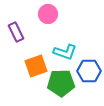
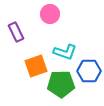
pink circle: moved 2 px right
green pentagon: moved 1 px down
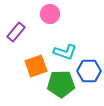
purple rectangle: rotated 66 degrees clockwise
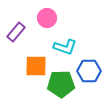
pink circle: moved 3 px left, 4 px down
cyan L-shape: moved 5 px up
orange square: rotated 20 degrees clockwise
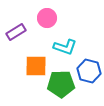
purple rectangle: rotated 18 degrees clockwise
blue hexagon: rotated 15 degrees clockwise
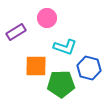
blue hexagon: moved 3 px up
